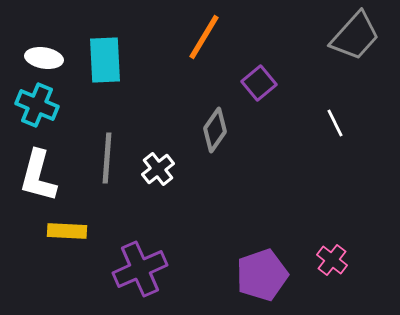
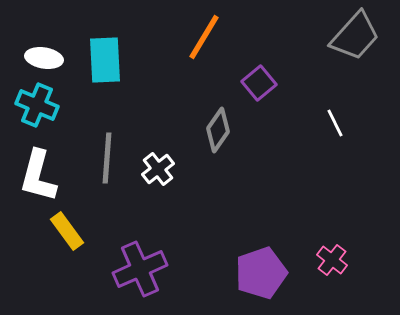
gray diamond: moved 3 px right
yellow rectangle: rotated 51 degrees clockwise
purple pentagon: moved 1 px left, 2 px up
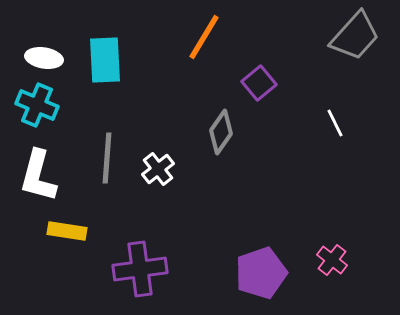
gray diamond: moved 3 px right, 2 px down
yellow rectangle: rotated 45 degrees counterclockwise
purple cross: rotated 16 degrees clockwise
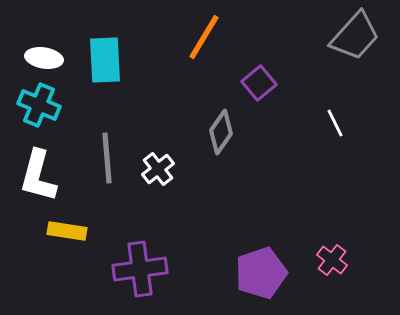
cyan cross: moved 2 px right
gray line: rotated 9 degrees counterclockwise
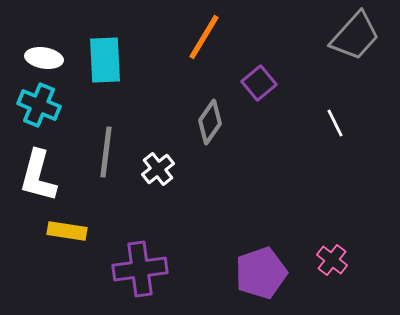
gray diamond: moved 11 px left, 10 px up
gray line: moved 1 px left, 6 px up; rotated 12 degrees clockwise
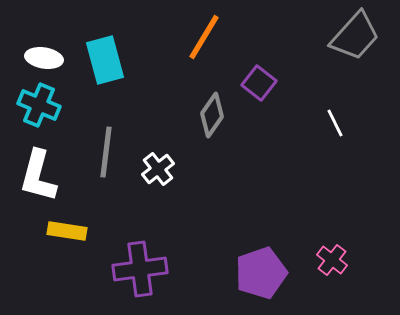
cyan rectangle: rotated 12 degrees counterclockwise
purple square: rotated 12 degrees counterclockwise
gray diamond: moved 2 px right, 7 px up
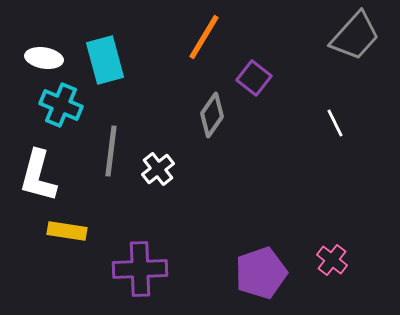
purple square: moved 5 px left, 5 px up
cyan cross: moved 22 px right
gray line: moved 5 px right, 1 px up
purple cross: rotated 6 degrees clockwise
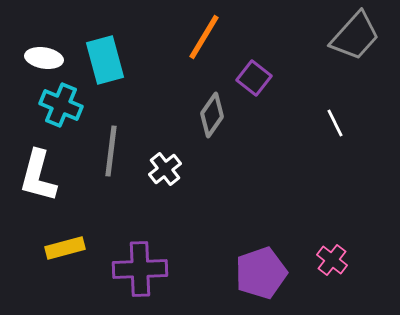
white cross: moved 7 px right
yellow rectangle: moved 2 px left, 17 px down; rotated 24 degrees counterclockwise
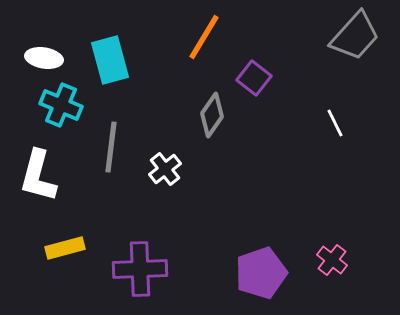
cyan rectangle: moved 5 px right
gray line: moved 4 px up
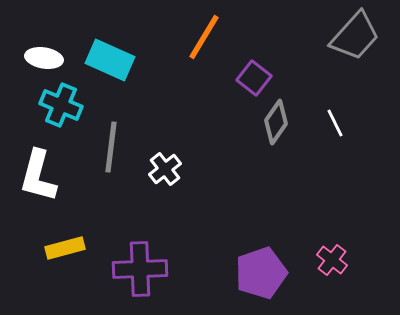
cyan rectangle: rotated 51 degrees counterclockwise
gray diamond: moved 64 px right, 7 px down
